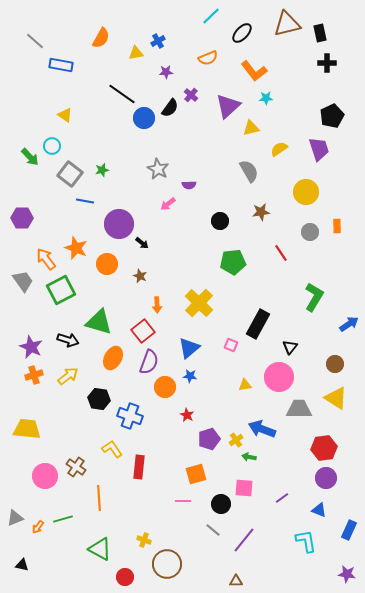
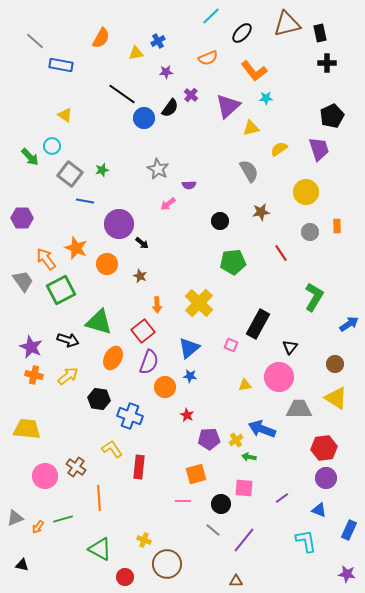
orange cross at (34, 375): rotated 30 degrees clockwise
purple pentagon at (209, 439): rotated 15 degrees clockwise
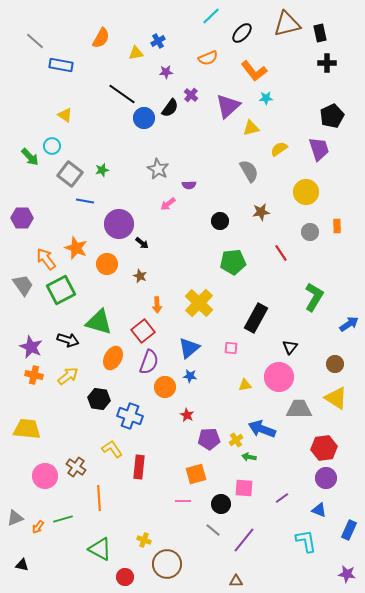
gray trapezoid at (23, 281): moved 4 px down
black rectangle at (258, 324): moved 2 px left, 6 px up
pink square at (231, 345): moved 3 px down; rotated 16 degrees counterclockwise
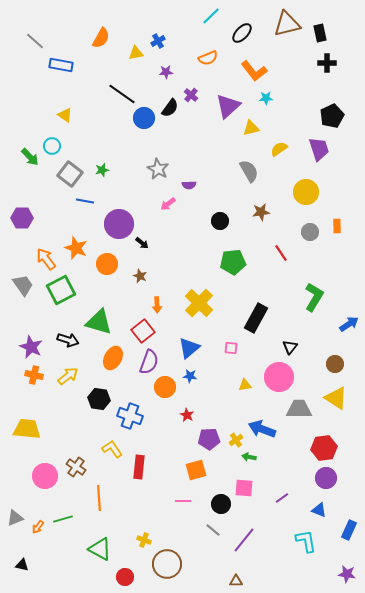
orange square at (196, 474): moved 4 px up
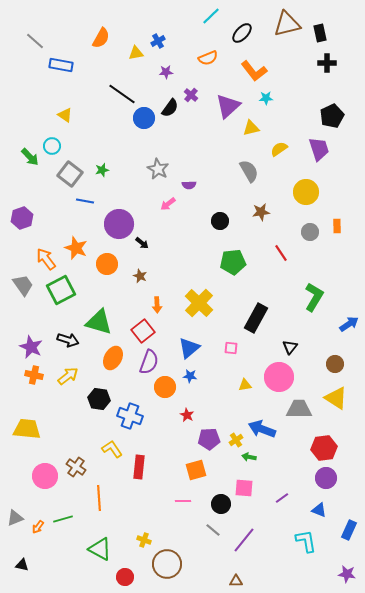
purple hexagon at (22, 218): rotated 20 degrees counterclockwise
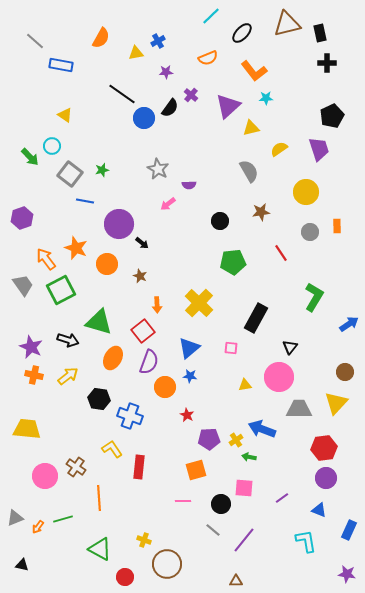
brown circle at (335, 364): moved 10 px right, 8 px down
yellow triangle at (336, 398): moved 5 px down; rotated 40 degrees clockwise
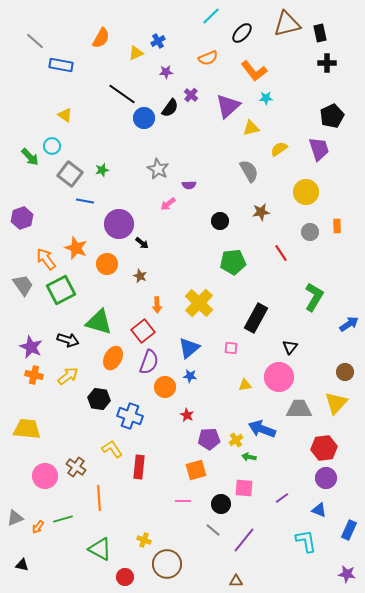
yellow triangle at (136, 53): rotated 14 degrees counterclockwise
